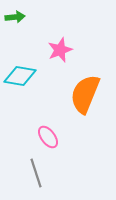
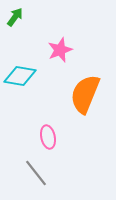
green arrow: rotated 48 degrees counterclockwise
pink ellipse: rotated 25 degrees clockwise
gray line: rotated 20 degrees counterclockwise
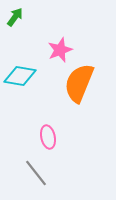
orange semicircle: moved 6 px left, 11 px up
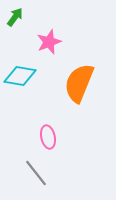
pink star: moved 11 px left, 8 px up
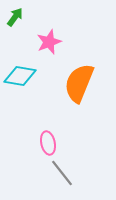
pink ellipse: moved 6 px down
gray line: moved 26 px right
